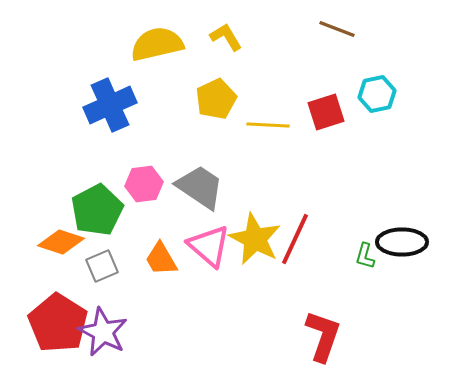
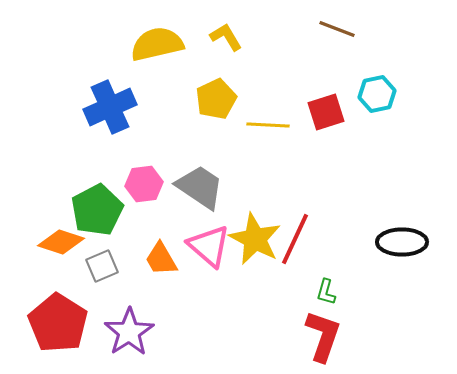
blue cross: moved 2 px down
green L-shape: moved 39 px left, 36 px down
purple star: moved 26 px right; rotated 12 degrees clockwise
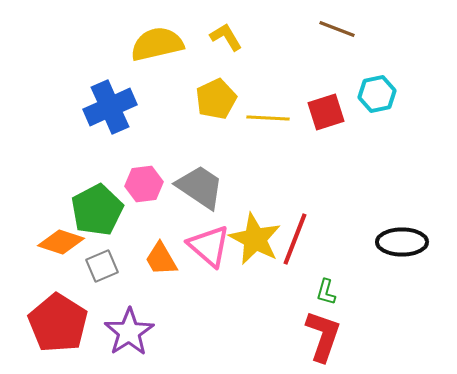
yellow line: moved 7 px up
red line: rotated 4 degrees counterclockwise
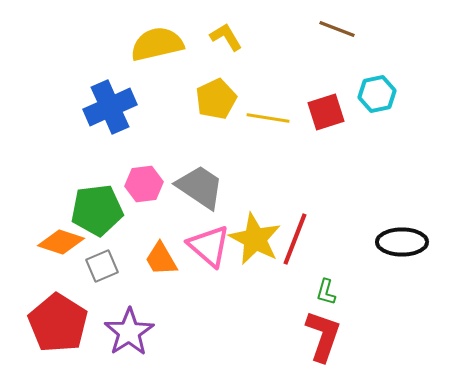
yellow line: rotated 6 degrees clockwise
green pentagon: rotated 21 degrees clockwise
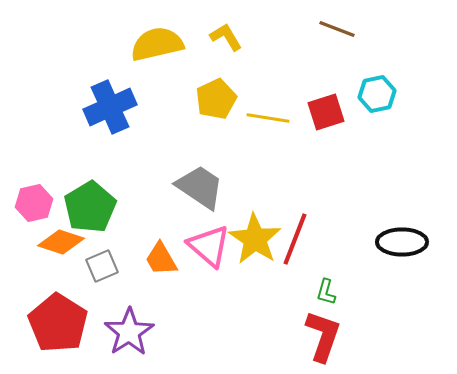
pink hexagon: moved 110 px left, 19 px down; rotated 6 degrees counterclockwise
green pentagon: moved 7 px left, 3 px up; rotated 24 degrees counterclockwise
yellow star: rotated 6 degrees clockwise
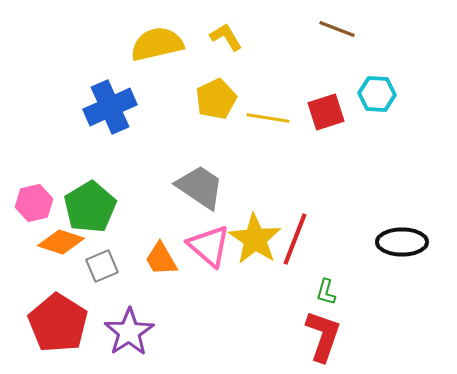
cyan hexagon: rotated 15 degrees clockwise
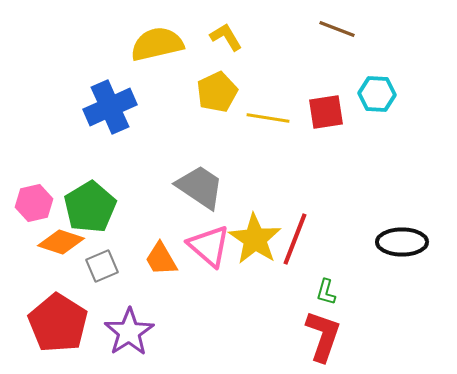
yellow pentagon: moved 1 px right, 7 px up
red square: rotated 9 degrees clockwise
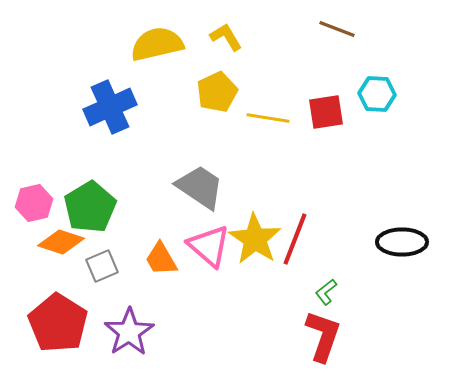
green L-shape: rotated 36 degrees clockwise
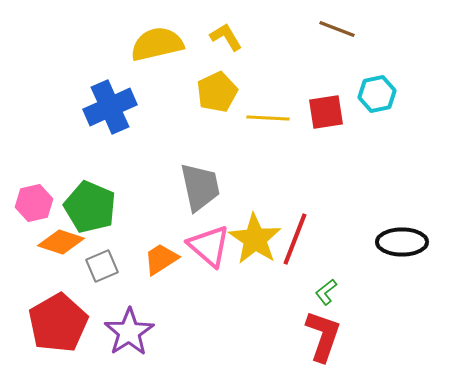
cyan hexagon: rotated 15 degrees counterclockwise
yellow line: rotated 6 degrees counterclockwise
gray trapezoid: rotated 44 degrees clockwise
green pentagon: rotated 18 degrees counterclockwise
orange trapezoid: rotated 87 degrees clockwise
red pentagon: rotated 10 degrees clockwise
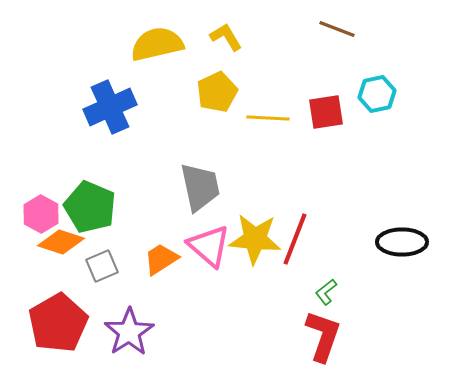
pink hexagon: moved 7 px right, 11 px down; rotated 18 degrees counterclockwise
yellow star: rotated 28 degrees counterclockwise
